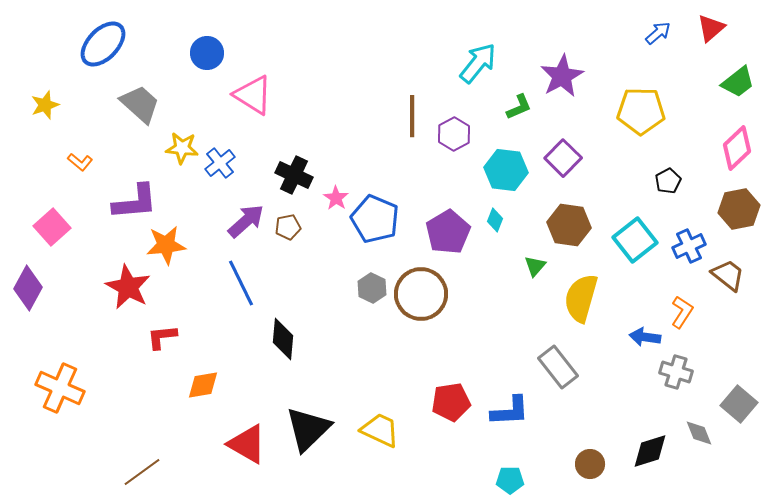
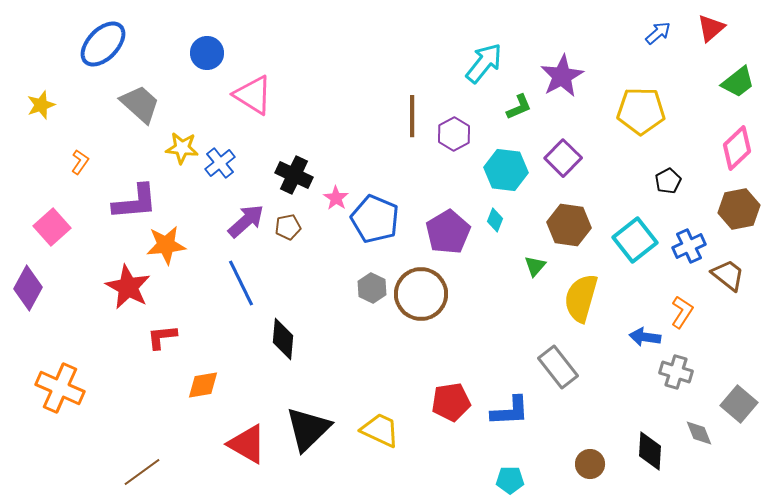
cyan arrow at (478, 63): moved 6 px right
yellow star at (45, 105): moved 4 px left
orange L-shape at (80, 162): rotated 95 degrees counterclockwise
black diamond at (650, 451): rotated 69 degrees counterclockwise
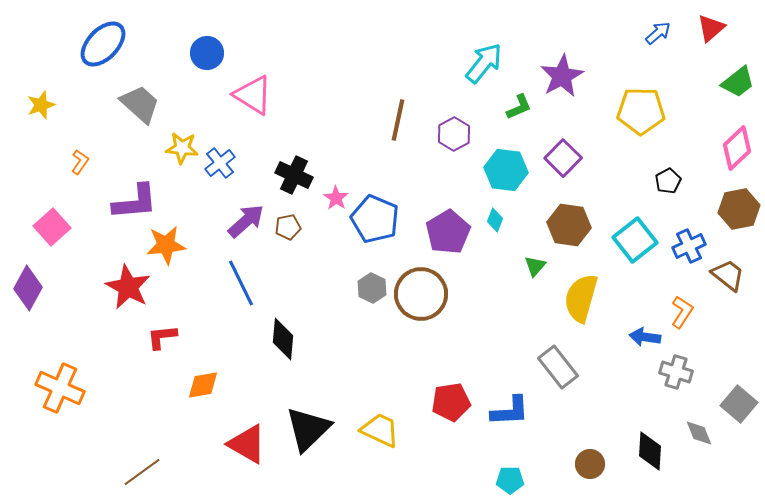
brown line at (412, 116): moved 14 px left, 4 px down; rotated 12 degrees clockwise
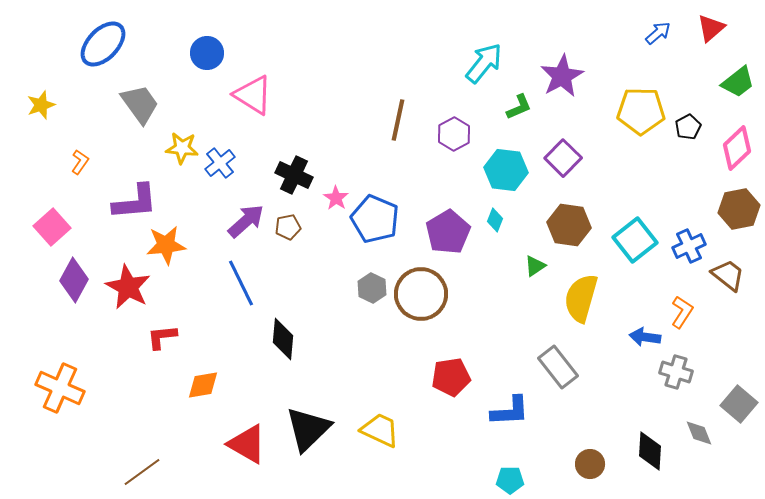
gray trapezoid at (140, 104): rotated 12 degrees clockwise
black pentagon at (668, 181): moved 20 px right, 54 px up
green triangle at (535, 266): rotated 15 degrees clockwise
purple diamond at (28, 288): moved 46 px right, 8 px up
red pentagon at (451, 402): moved 25 px up
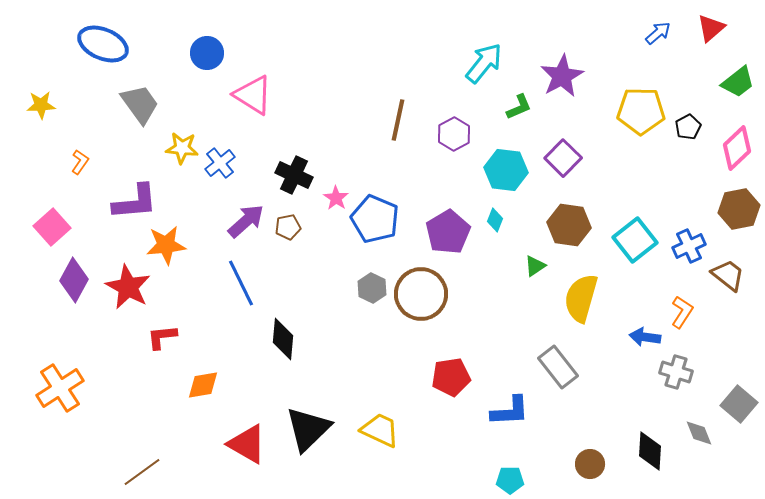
blue ellipse at (103, 44): rotated 69 degrees clockwise
yellow star at (41, 105): rotated 16 degrees clockwise
orange cross at (60, 388): rotated 33 degrees clockwise
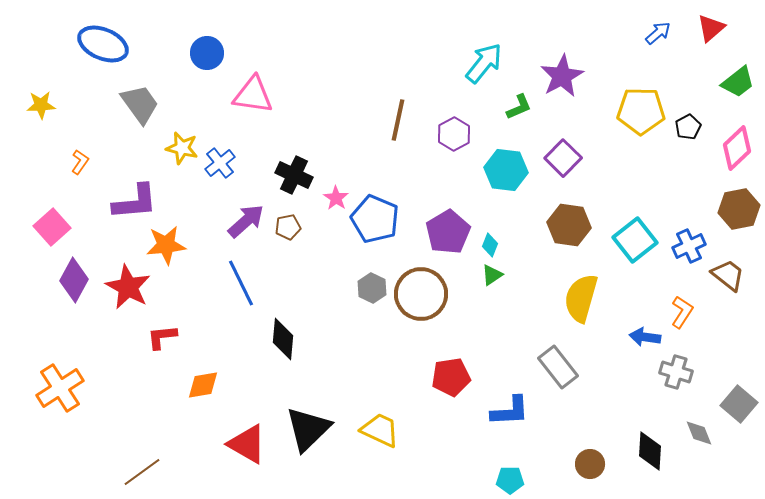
pink triangle at (253, 95): rotated 24 degrees counterclockwise
yellow star at (182, 148): rotated 8 degrees clockwise
cyan diamond at (495, 220): moved 5 px left, 25 px down
green triangle at (535, 266): moved 43 px left, 9 px down
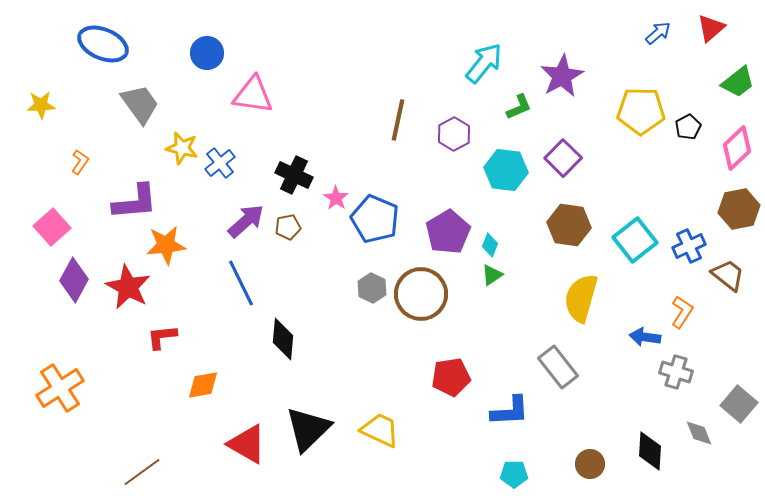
cyan pentagon at (510, 480): moved 4 px right, 6 px up
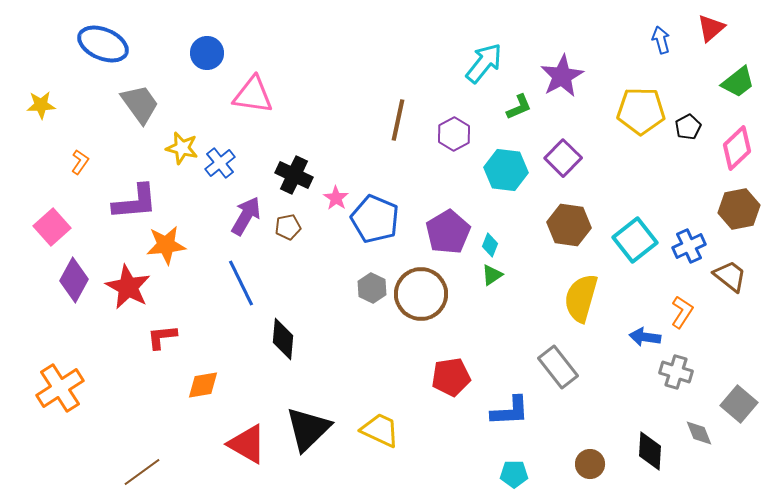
blue arrow at (658, 33): moved 3 px right, 7 px down; rotated 64 degrees counterclockwise
purple arrow at (246, 221): moved 5 px up; rotated 18 degrees counterclockwise
brown trapezoid at (728, 275): moved 2 px right, 1 px down
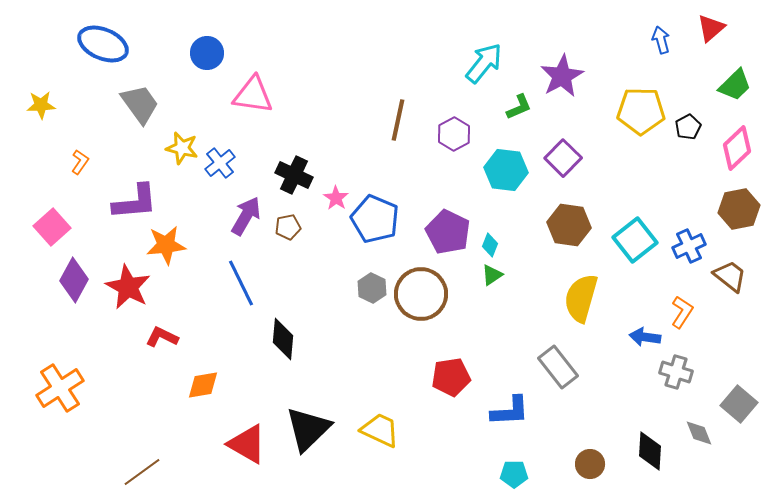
green trapezoid at (738, 82): moved 3 px left, 3 px down; rotated 6 degrees counterclockwise
purple pentagon at (448, 232): rotated 15 degrees counterclockwise
red L-shape at (162, 337): rotated 32 degrees clockwise
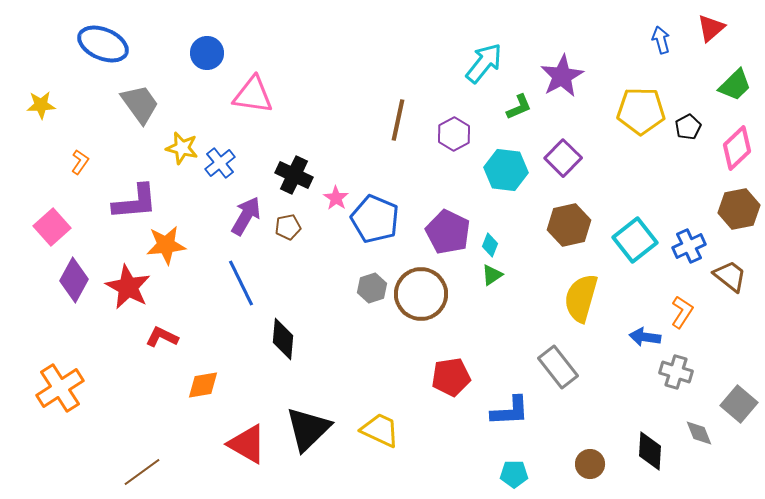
brown hexagon at (569, 225): rotated 21 degrees counterclockwise
gray hexagon at (372, 288): rotated 16 degrees clockwise
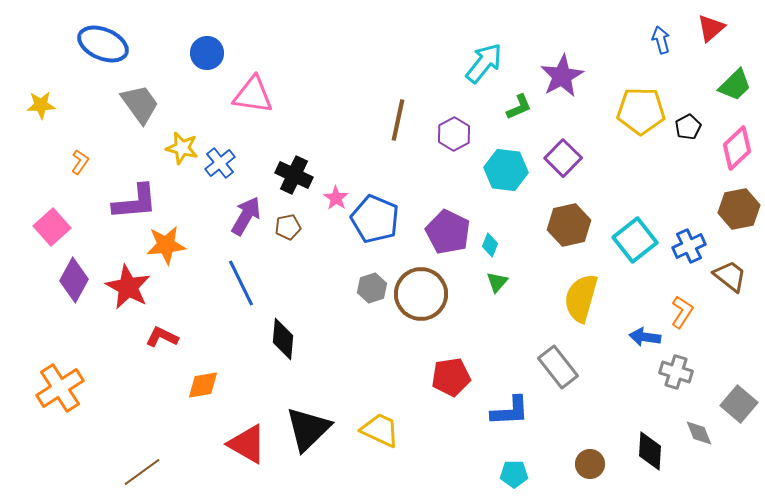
green triangle at (492, 275): moved 5 px right, 7 px down; rotated 15 degrees counterclockwise
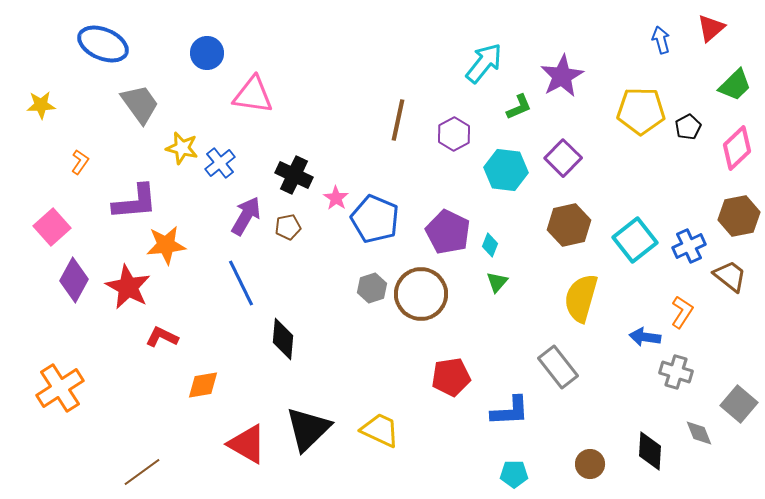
brown hexagon at (739, 209): moved 7 px down
